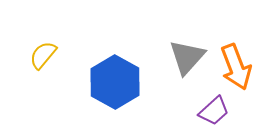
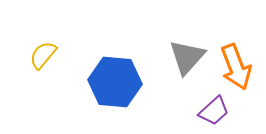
blue hexagon: rotated 24 degrees counterclockwise
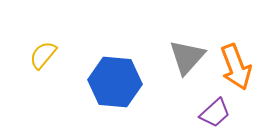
purple trapezoid: moved 1 px right, 2 px down
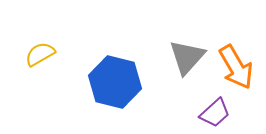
yellow semicircle: moved 3 px left, 1 px up; rotated 20 degrees clockwise
orange arrow: rotated 9 degrees counterclockwise
blue hexagon: rotated 9 degrees clockwise
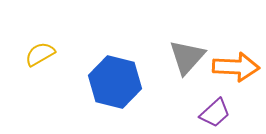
orange arrow: rotated 57 degrees counterclockwise
